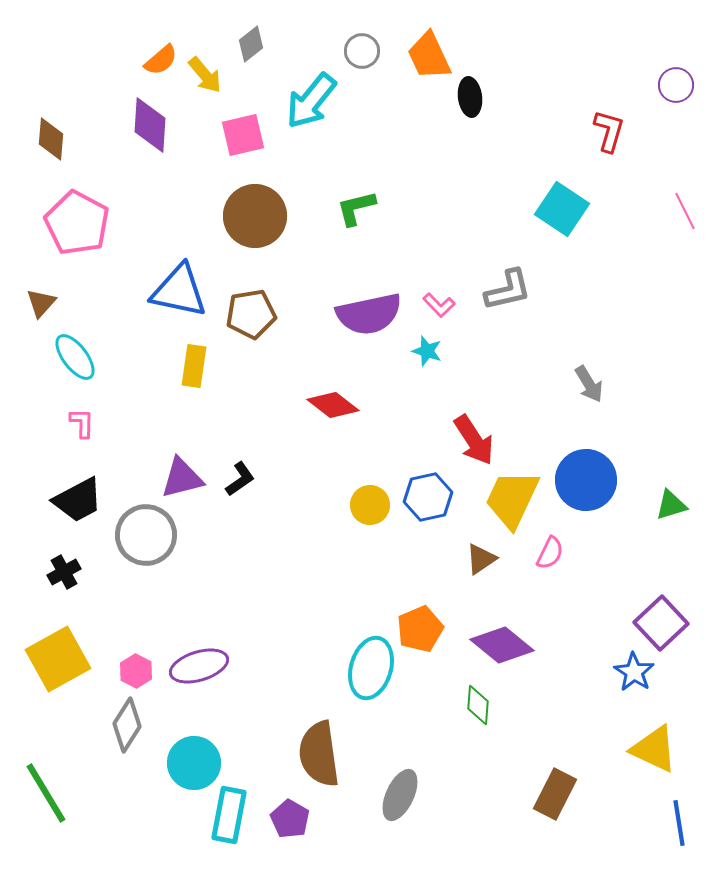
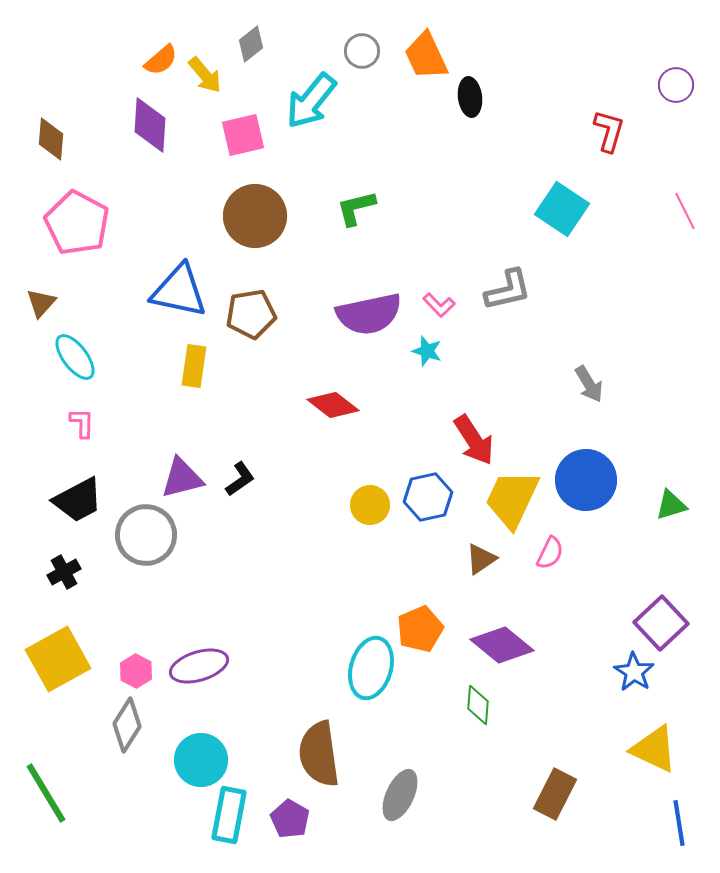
orange trapezoid at (429, 56): moved 3 px left
cyan circle at (194, 763): moved 7 px right, 3 px up
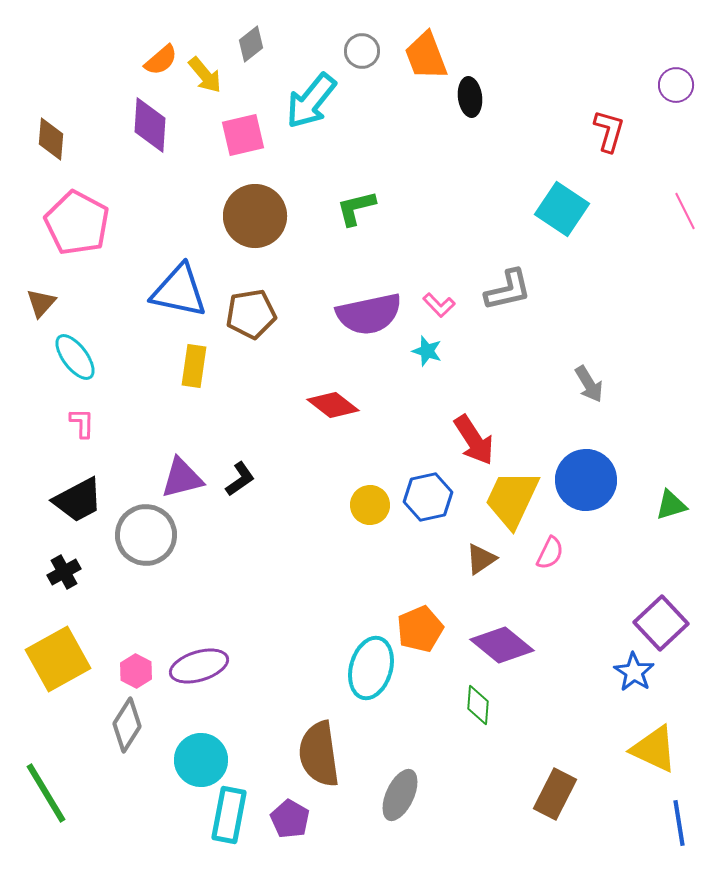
orange trapezoid at (426, 56): rotated 4 degrees clockwise
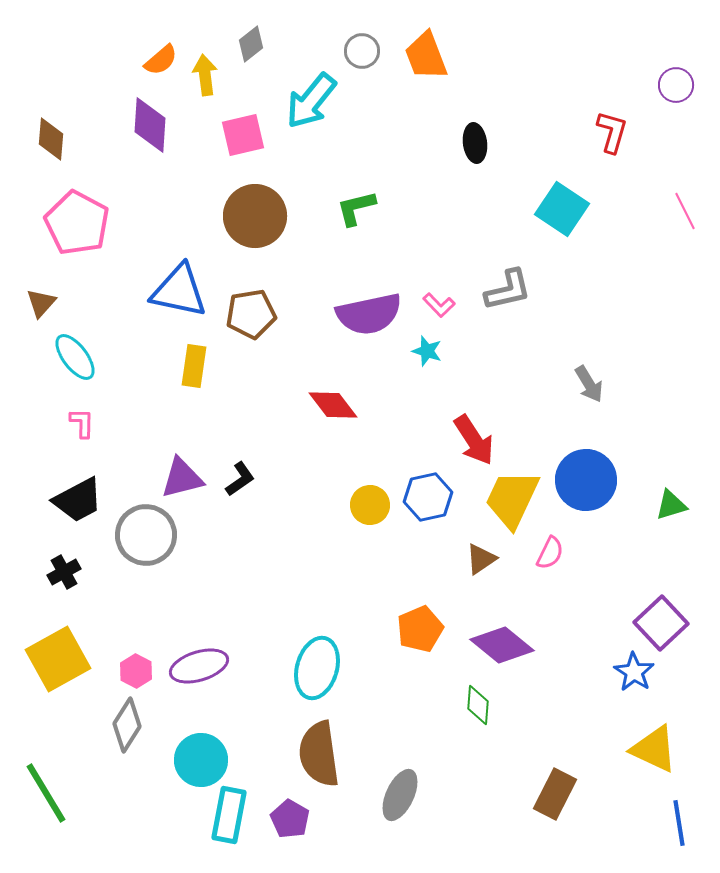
yellow arrow at (205, 75): rotated 147 degrees counterclockwise
black ellipse at (470, 97): moved 5 px right, 46 px down
red L-shape at (609, 131): moved 3 px right, 1 px down
red diamond at (333, 405): rotated 15 degrees clockwise
cyan ellipse at (371, 668): moved 54 px left
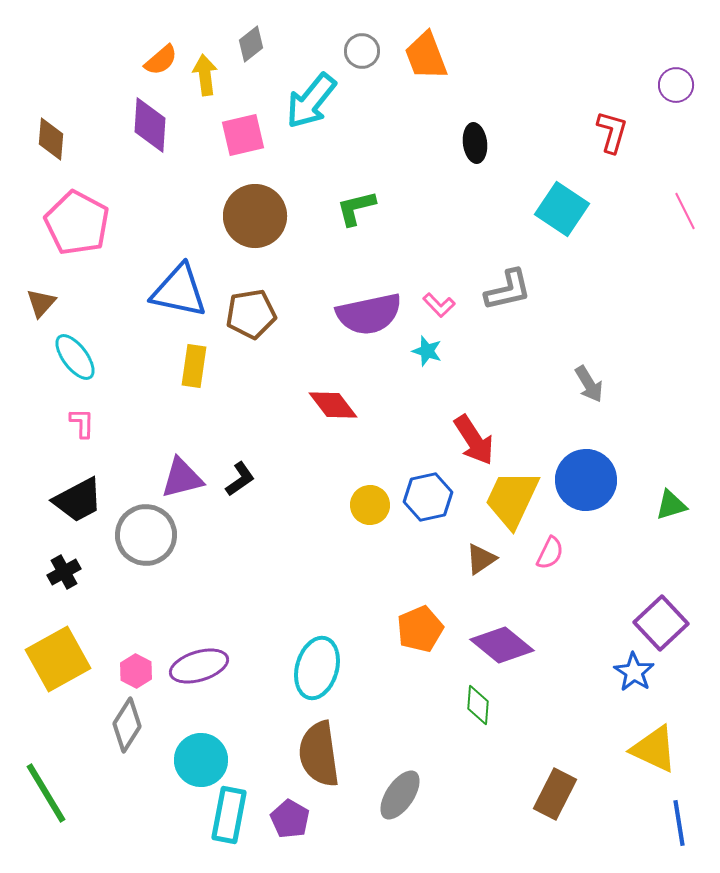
gray ellipse at (400, 795): rotated 9 degrees clockwise
